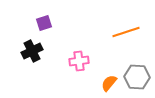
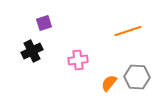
orange line: moved 2 px right, 1 px up
pink cross: moved 1 px left, 1 px up
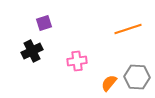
orange line: moved 2 px up
pink cross: moved 1 px left, 1 px down
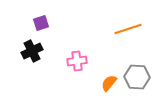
purple square: moved 3 px left
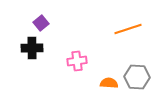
purple square: rotated 21 degrees counterclockwise
black cross: moved 3 px up; rotated 25 degrees clockwise
orange semicircle: rotated 54 degrees clockwise
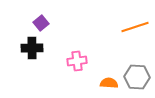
orange line: moved 7 px right, 2 px up
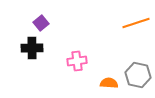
orange line: moved 1 px right, 4 px up
gray hexagon: moved 1 px right, 2 px up; rotated 10 degrees clockwise
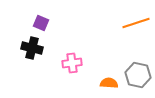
purple square: rotated 28 degrees counterclockwise
black cross: rotated 15 degrees clockwise
pink cross: moved 5 px left, 2 px down
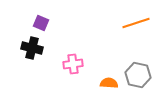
pink cross: moved 1 px right, 1 px down
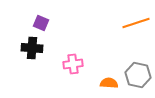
black cross: rotated 10 degrees counterclockwise
